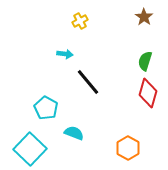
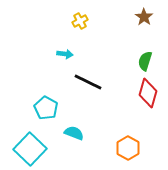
black line: rotated 24 degrees counterclockwise
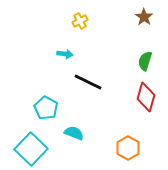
red diamond: moved 2 px left, 4 px down
cyan square: moved 1 px right
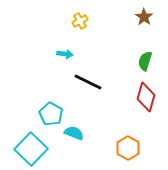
cyan pentagon: moved 5 px right, 6 px down
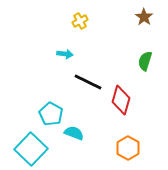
red diamond: moved 25 px left, 3 px down
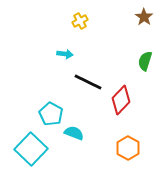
red diamond: rotated 28 degrees clockwise
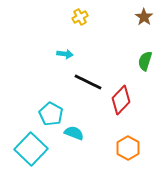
yellow cross: moved 4 px up
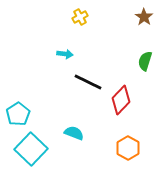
cyan pentagon: moved 33 px left; rotated 10 degrees clockwise
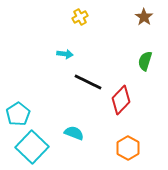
cyan square: moved 1 px right, 2 px up
